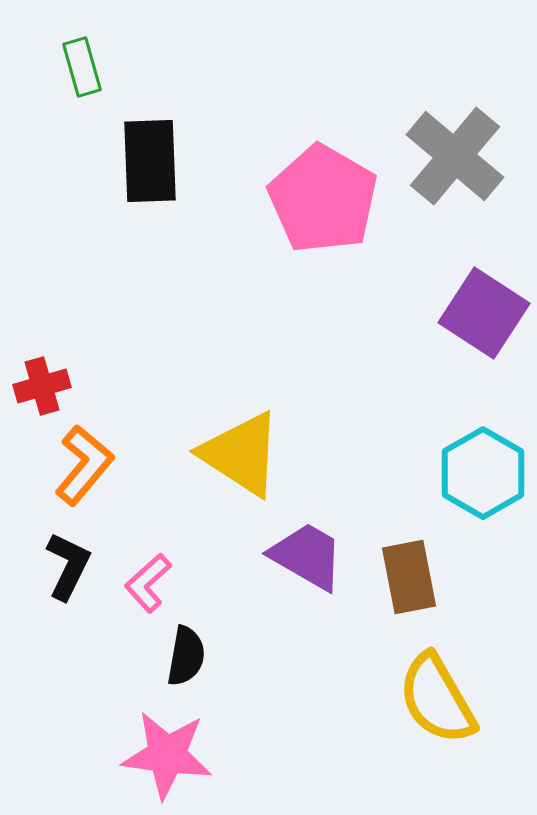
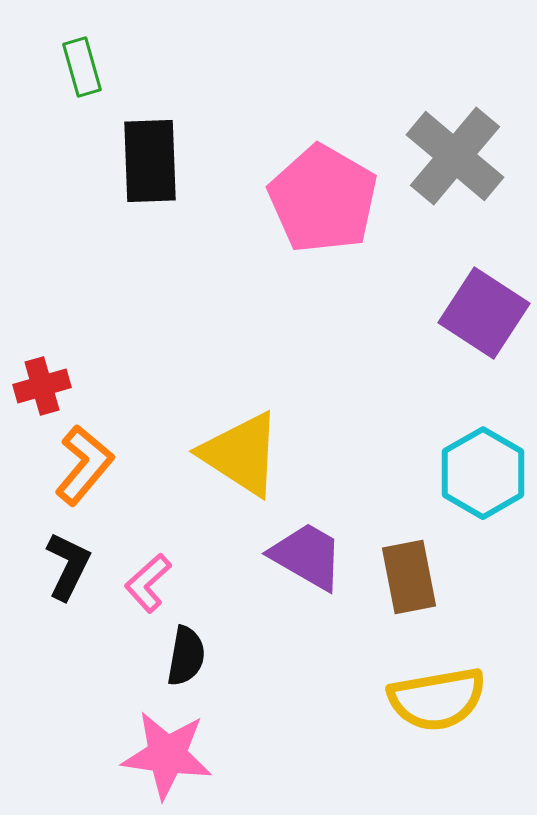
yellow semicircle: rotated 70 degrees counterclockwise
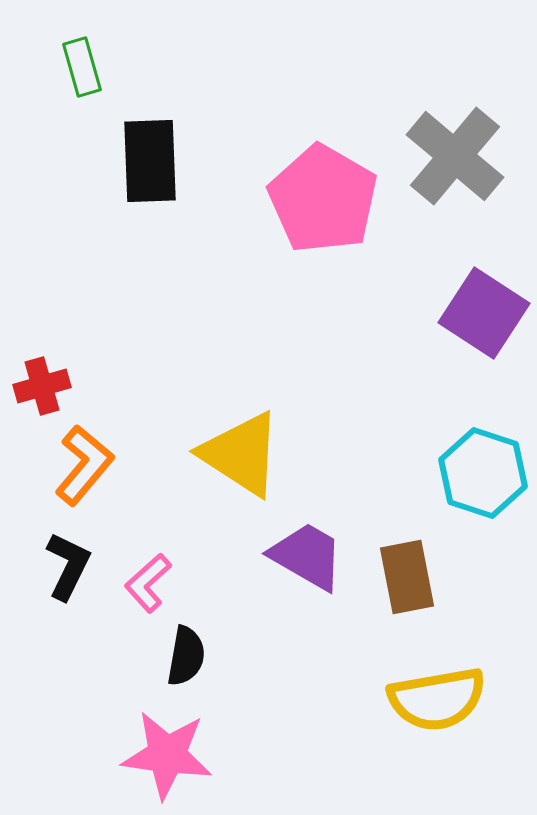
cyan hexagon: rotated 12 degrees counterclockwise
brown rectangle: moved 2 px left
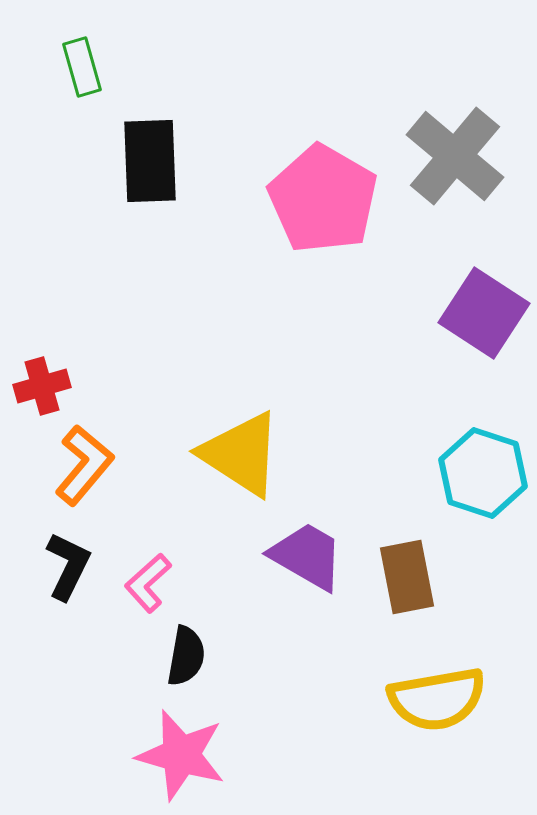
pink star: moved 14 px right; rotated 8 degrees clockwise
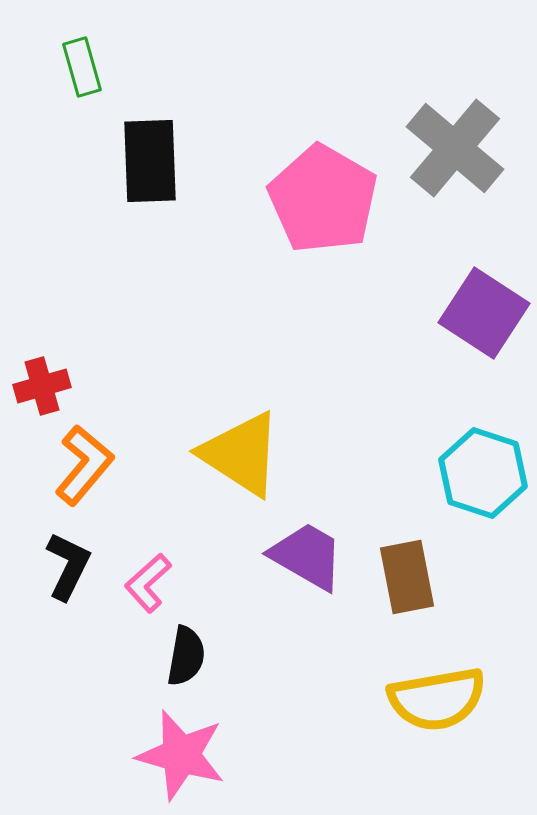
gray cross: moved 8 px up
